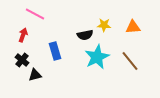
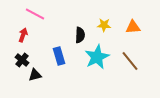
black semicircle: moved 5 px left; rotated 77 degrees counterclockwise
blue rectangle: moved 4 px right, 5 px down
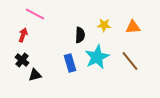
blue rectangle: moved 11 px right, 7 px down
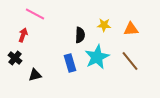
orange triangle: moved 2 px left, 2 px down
black cross: moved 7 px left, 2 px up
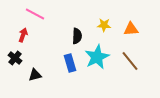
black semicircle: moved 3 px left, 1 px down
